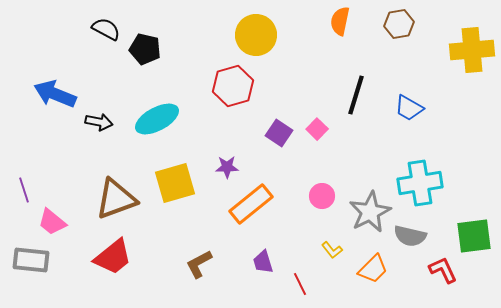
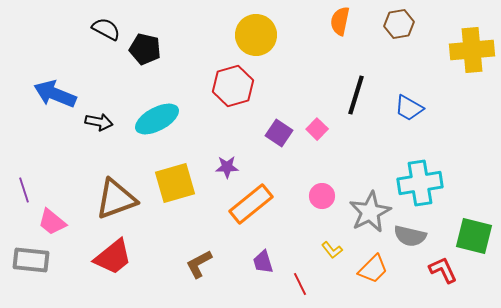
green square: rotated 21 degrees clockwise
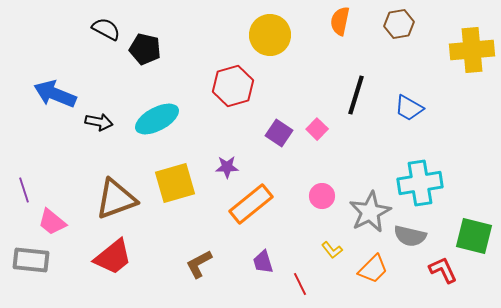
yellow circle: moved 14 px right
